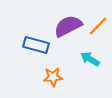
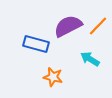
blue rectangle: moved 1 px up
orange star: rotated 18 degrees clockwise
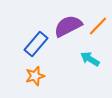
blue rectangle: rotated 65 degrees counterclockwise
orange star: moved 18 px left, 1 px up; rotated 30 degrees counterclockwise
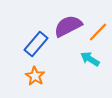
orange line: moved 6 px down
orange star: rotated 24 degrees counterclockwise
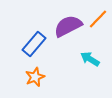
orange line: moved 13 px up
blue rectangle: moved 2 px left
orange star: moved 1 px down; rotated 18 degrees clockwise
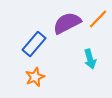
purple semicircle: moved 1 px left, 3 px up
cyan arrow: rotated 138 degrees counterclockwise
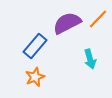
blue rectangle: moved 1 px right, 2 px down
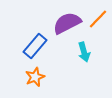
cyan arrow: moved 6 px left, 7 px up
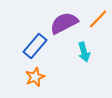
purple semicircle: moved 3 px left
